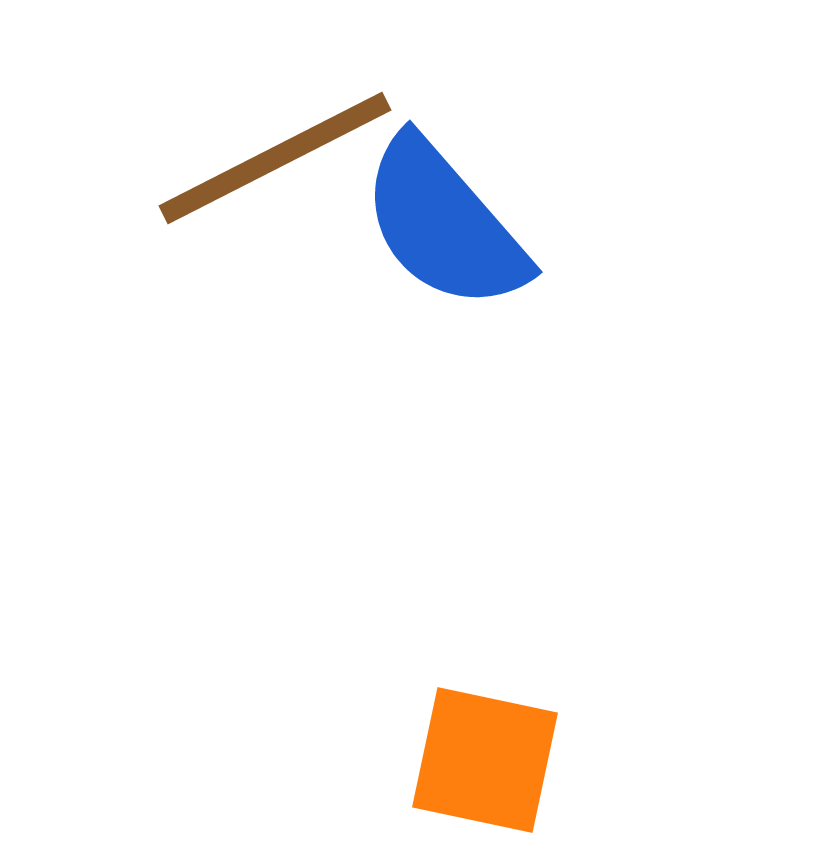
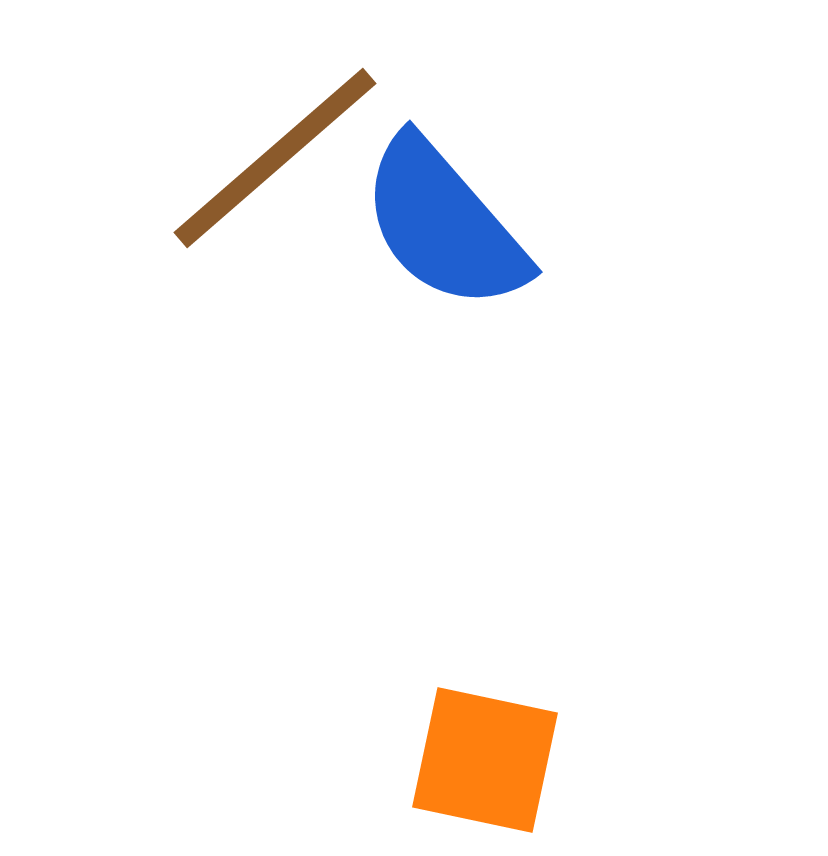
brown line: rotated 14 degrees counterclockwise
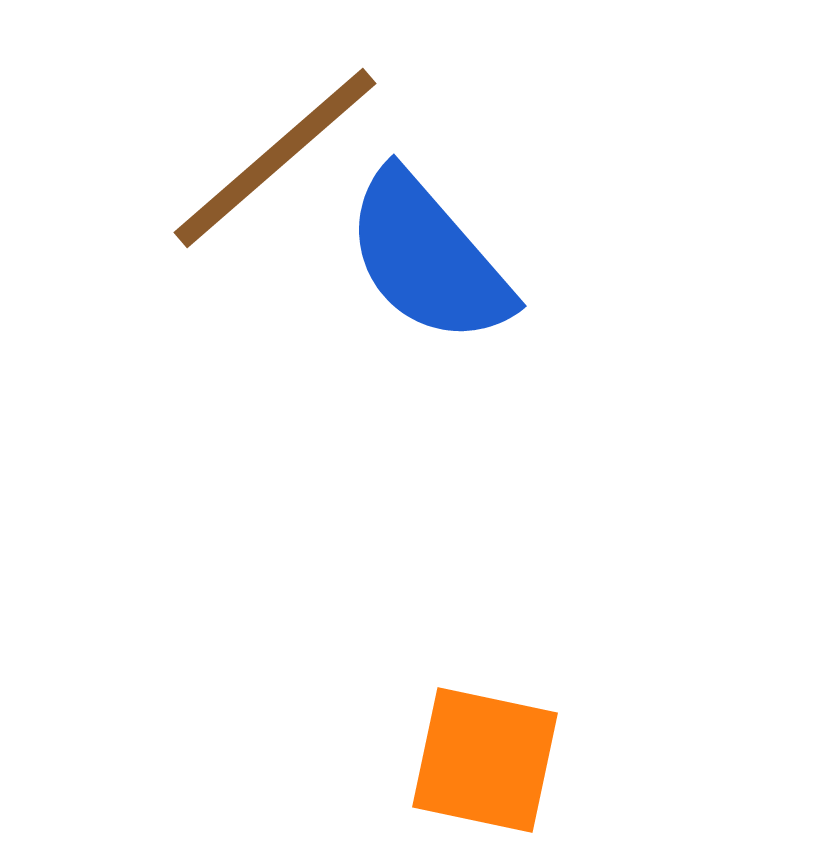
blue semicircle: moved 16 px left, 34 px down
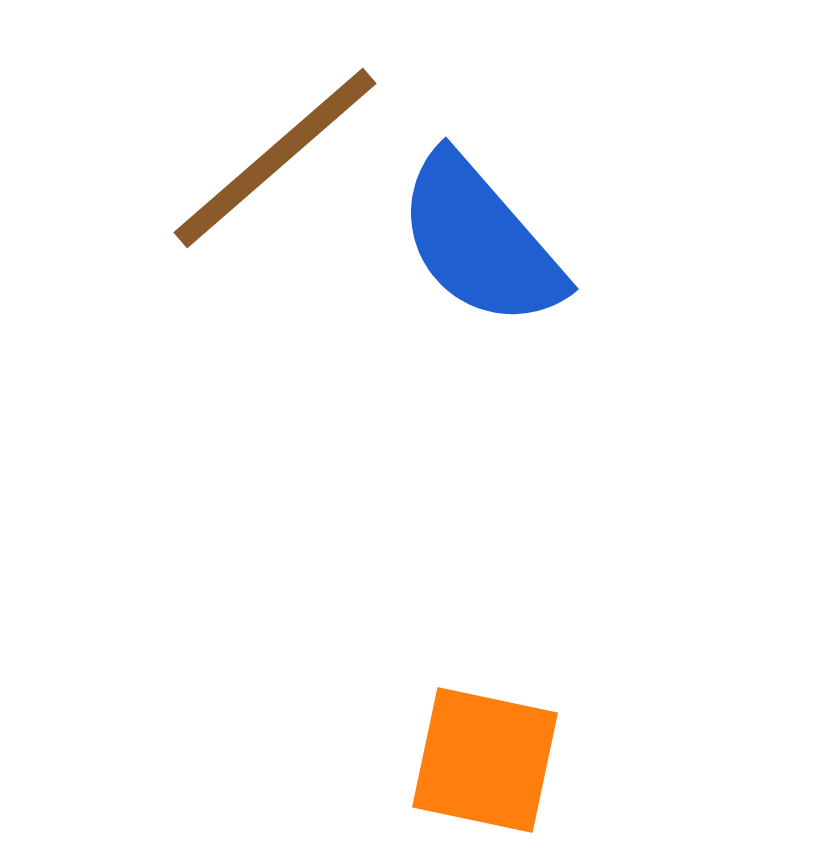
blue semicircle: moved 52 px right, 17 px up
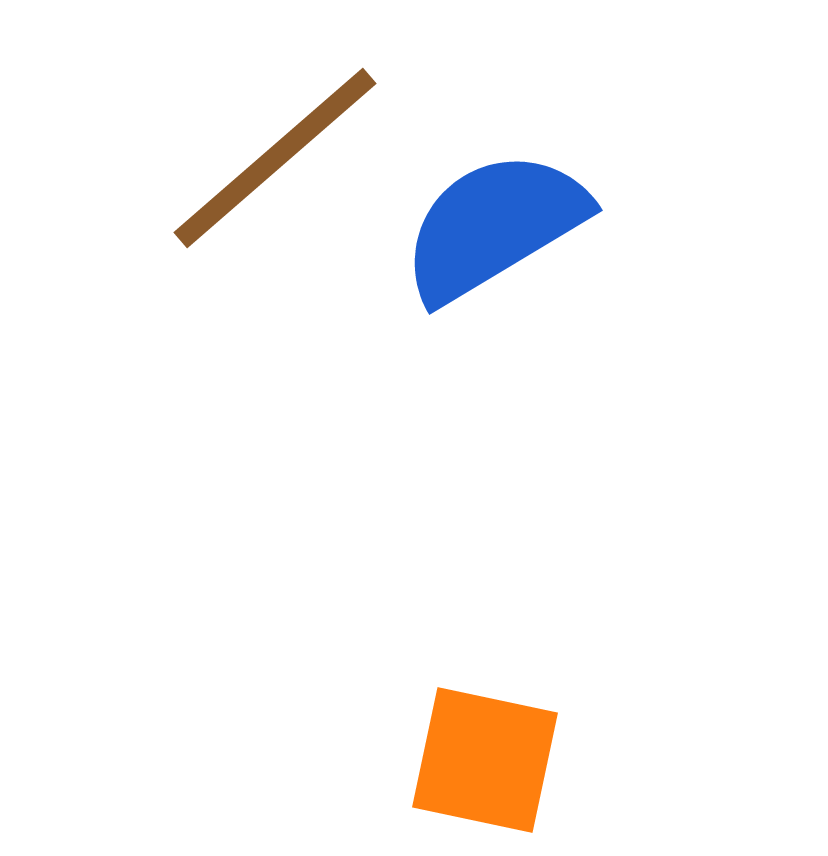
blue semicircle: moved 14 px right, 15 px up; rotated 100 degrees clockwise
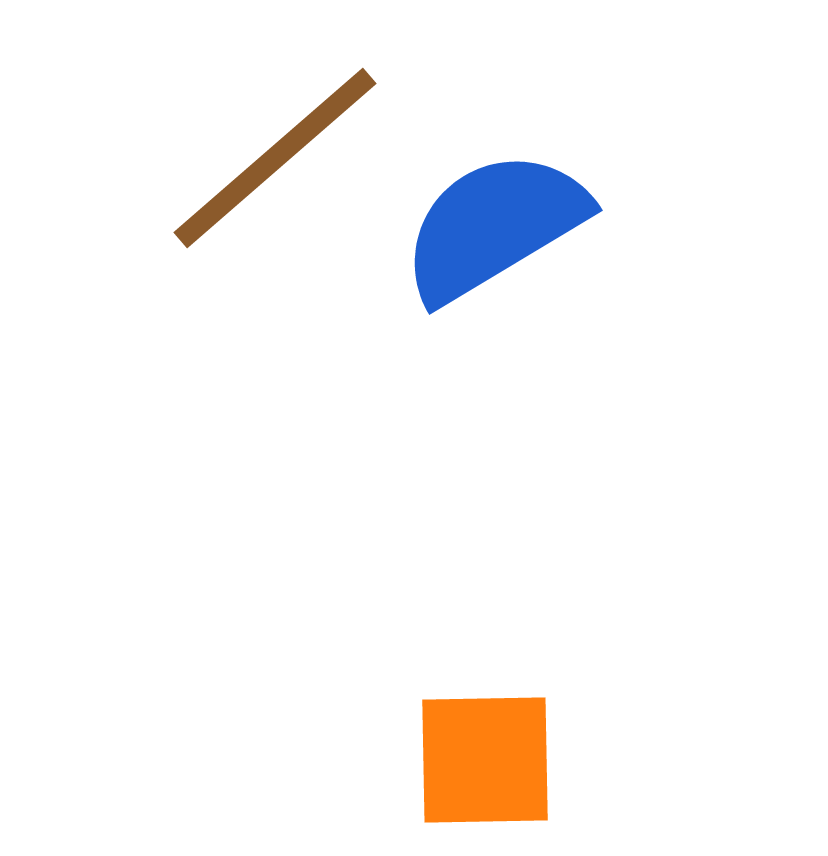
orange square: rotated 13 degrees counterclockwise
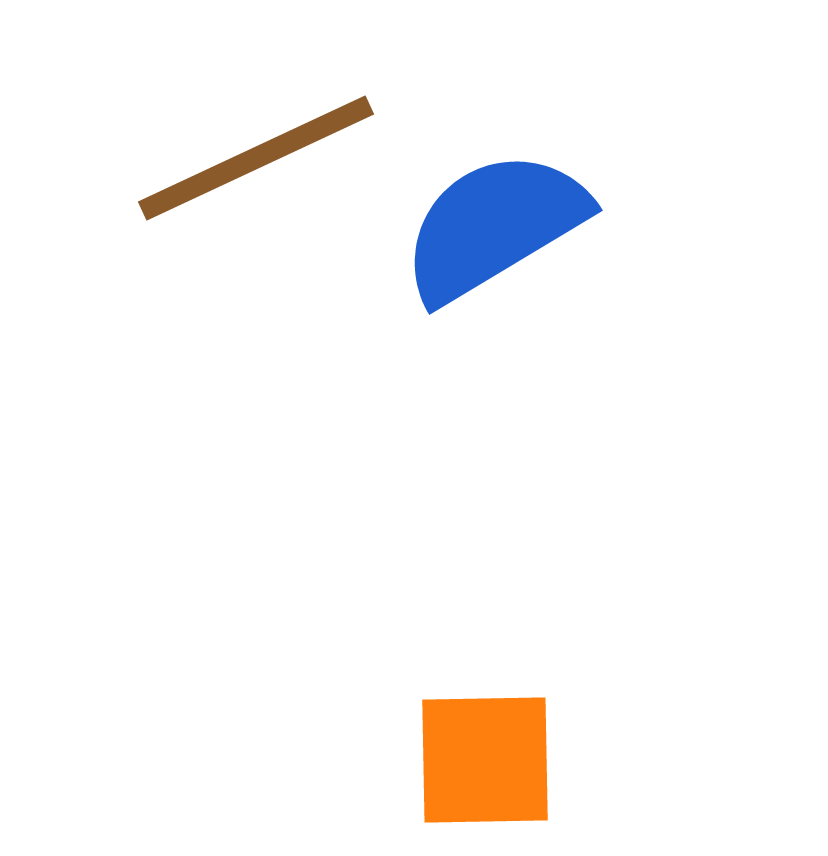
brown line: moved 19 px left; rotated 16 degrees clockwise
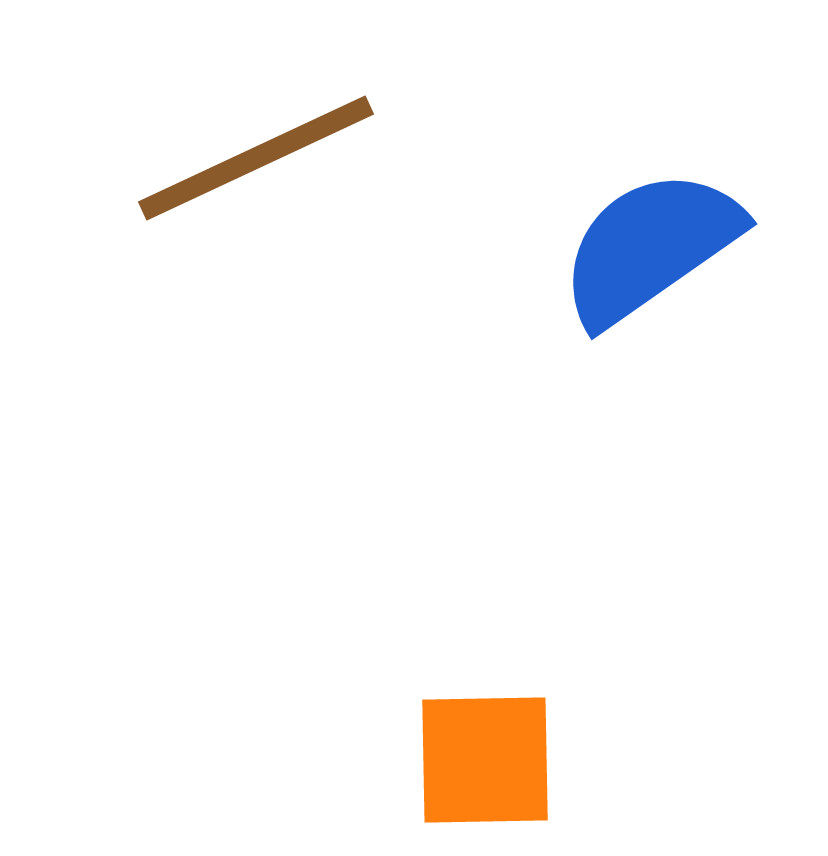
blue semicircle: moved 156 px right, 21 px down; rotated 4 degrees counterclockwise
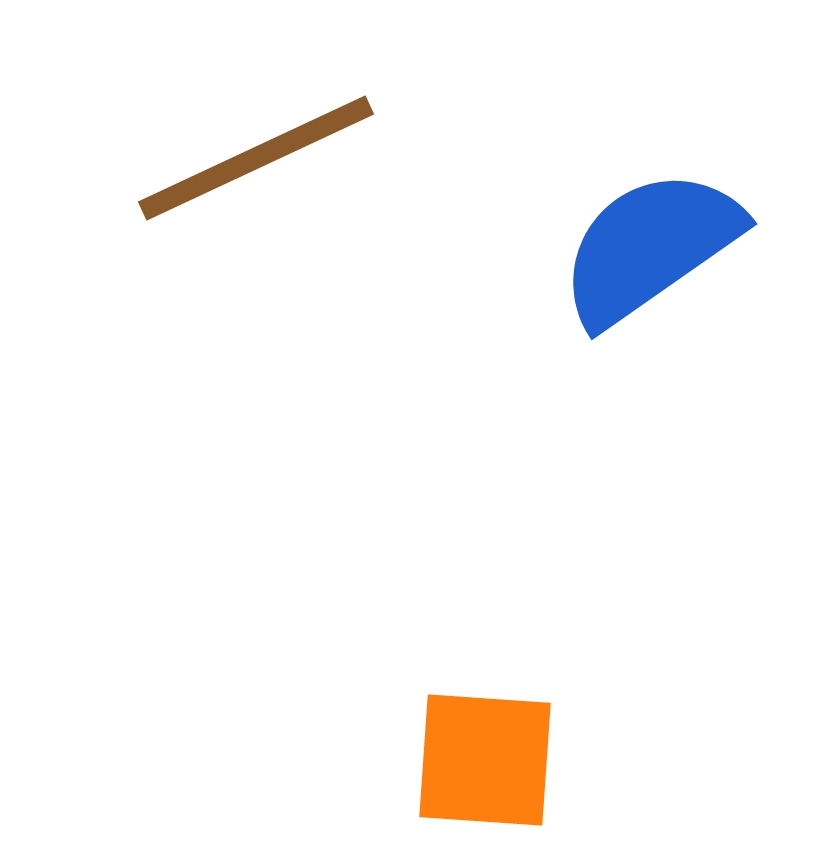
orange square: rotated 5 degrees clockwise
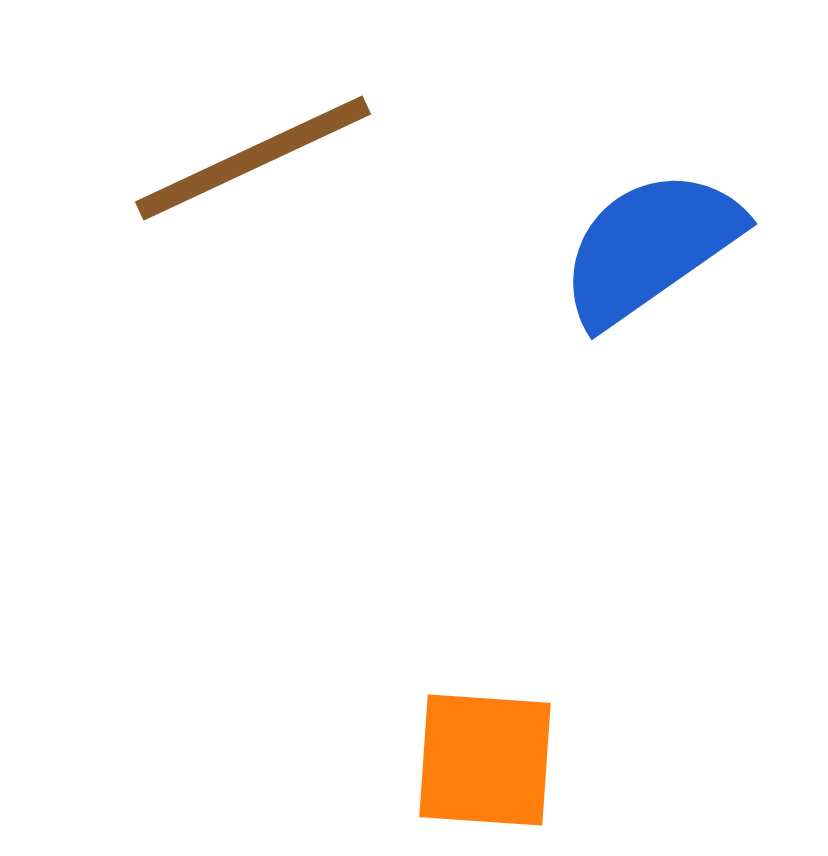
brown line: moved 3 px left
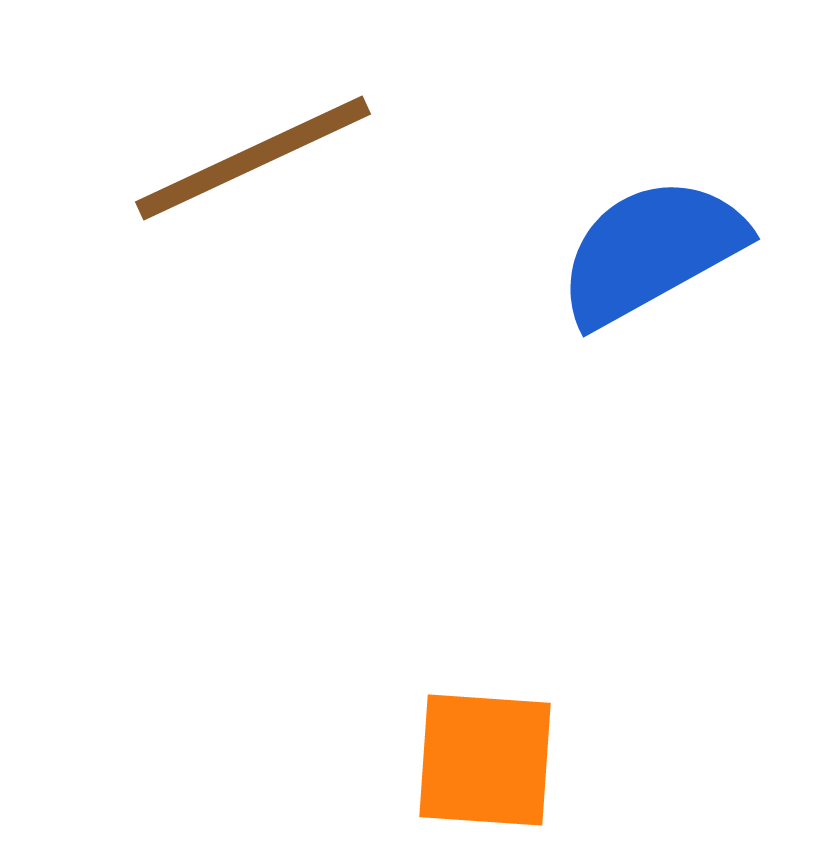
blue semicircle: moved 1 px right, 4 px down; rotated 6 degrees clockwise
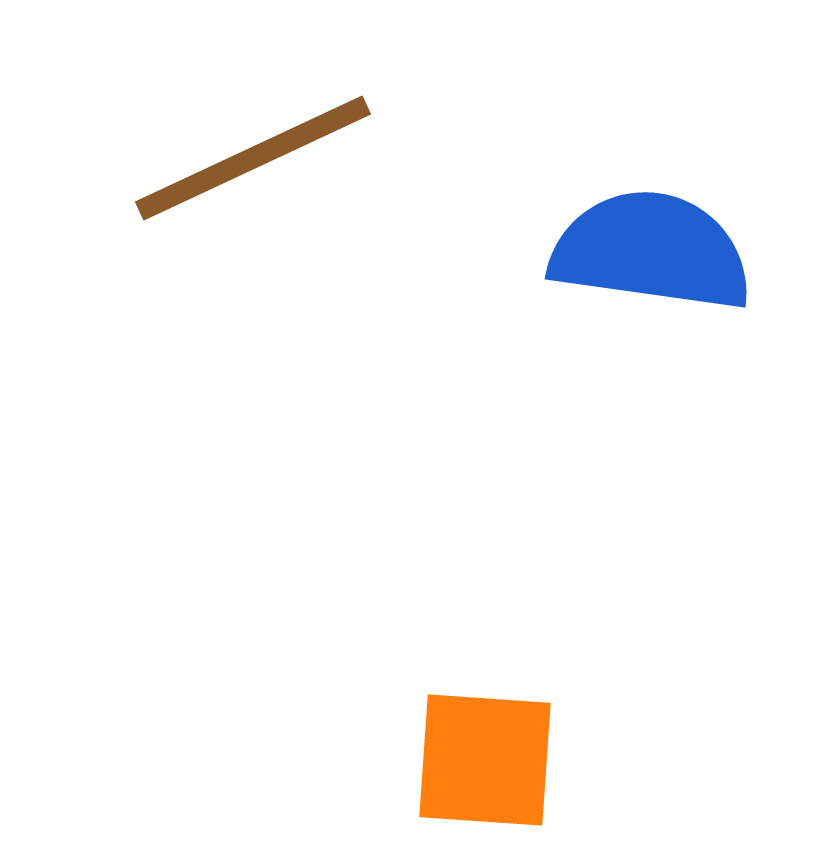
blue semicircle: rotated 37 degrees clockwise
